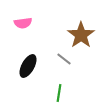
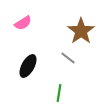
pink semicircle: rotated 24 degrees counterclockwise
brown star: moved 4 px up
gray line: moved 4 px right, 1 px up
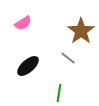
black ellipse: rotated 20 degrees clockwise
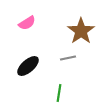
pink semicircle: moved 4 px right
gray line: rotated 49 degrees counterclockwise
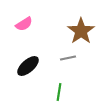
pink semicircle: moved 3 px left, 1 px down
green line: moved 1 px up
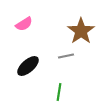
gray line: moved 2 px left, 2 px up
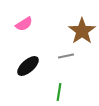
brown star: moved 1 px right
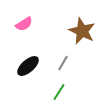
brown star: rotated 12 degrees counterclockwise
gray line: moved 3 px left, 7 px down; rotated 49 degrees counterclockwise
green line: rotated 24 degrees clockwise
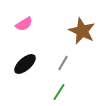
black ellipse: moved 3 px left, 2 px up
